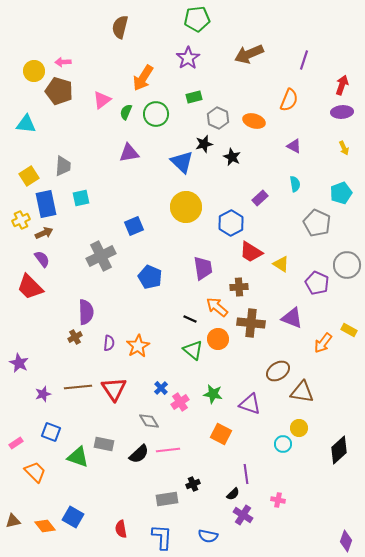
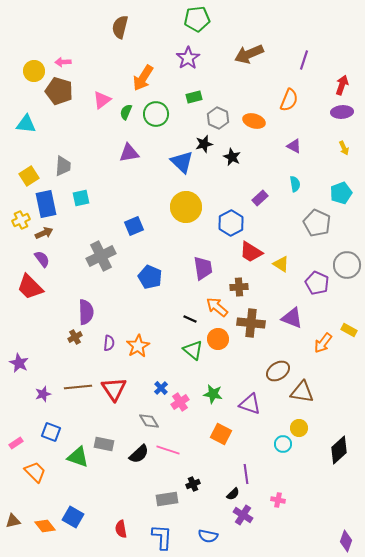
pink line at (168, 450): rotated 25 degrees clockwise
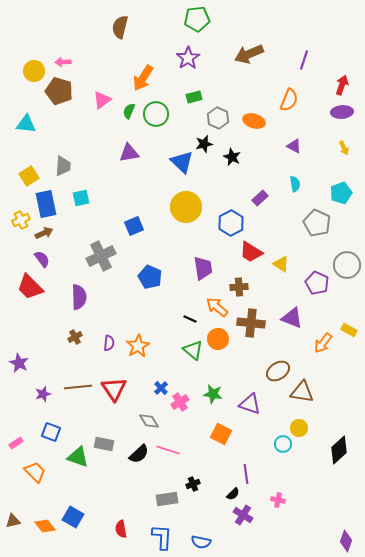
green semicircle at (126, 112): moved 3 px right, 1 px up
purple semicircle at (86, 312): moved 7 px left, 15 px up
blue semicircle at (208, 536): moved 7 px left, 6 px down
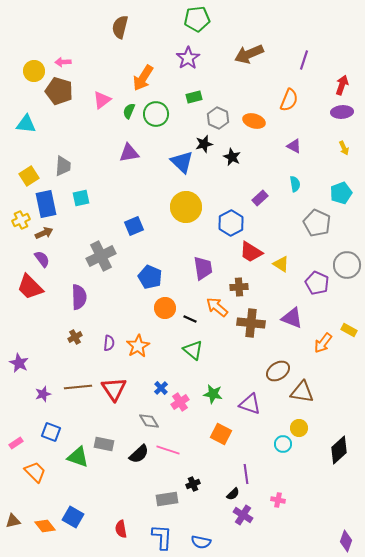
orange circle at (218, 339): moved 53 px left, 31 px up
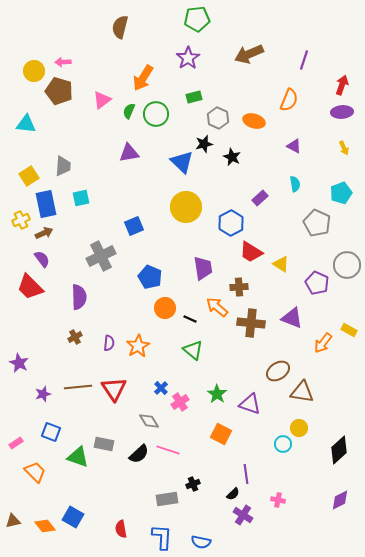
green star at (213, 394): moved 4 px right; rotated 24 degrees clockwise
purple diamond at (346, 541): moved 6 px left, 41 px up; rotated 45 degrees clockwise
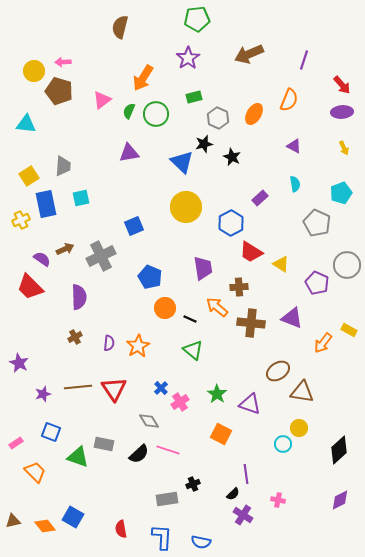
red arrow at (342, 85): rotated 120 degrees clockwise
orange ellipse at (254, 121): moved 7 px up; rotated 75 degrees counterclockwise
brown arrow at (44, 233): moved 21 px right, 16 px down
purple semicircle at (42, 259): rotated 18 degrees counterclockwise
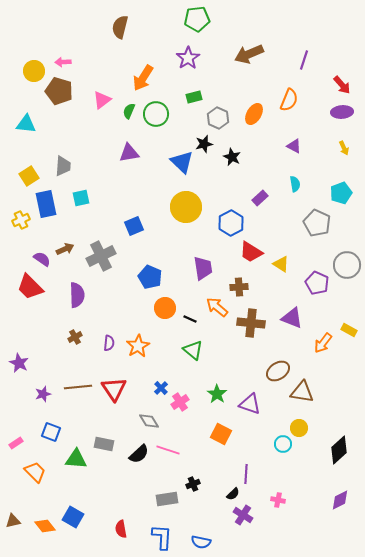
purple semicircle at (79, 297): moved 2 px left, 2 px up
green triangle at (78, 457): moved 2 px left, 2 px down; rotated 15 degrees counterclockwise
purple line at (246, 474): rotated 12 degrees clockwise
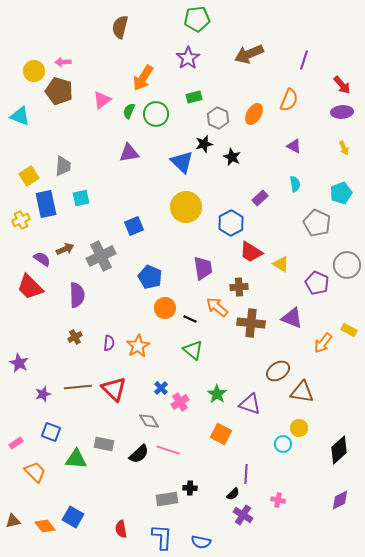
cyan triangle at (26, 124): moved 6 px left, 8 px up; rotated 15 degrees clockwise
red triangle at (114, 389): rotated 12 degrees counterclockwise
black cross at (193, 484): moved 3 px left, 4 px down; rotated 24 degrees clockwise
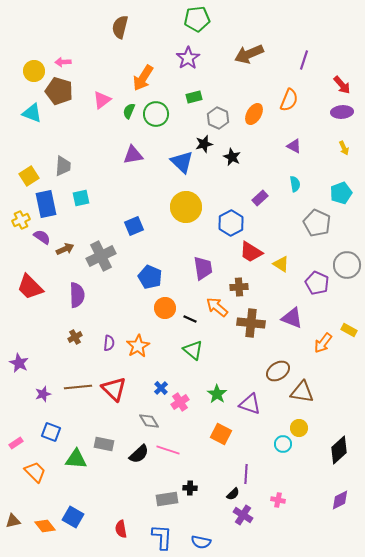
cyan triangle at (20, 116): moved 12 px right, 3 px up
purple triangle at (129, 153): moved 4 px right, 2 px down
purple semicircle at (42, 259): moved 22 px up
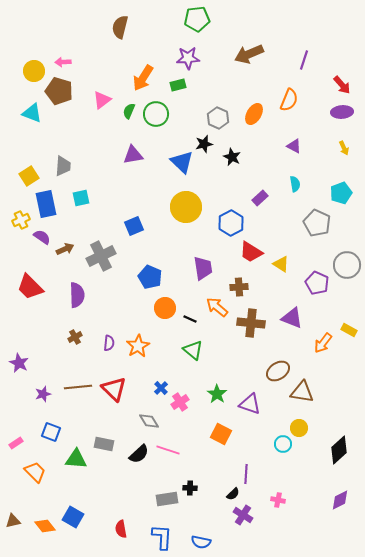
purple star at (188, 58): rotated 30 degrees clockwise
green rectangle at (194, 97): moved 16 px left, 12 px up
